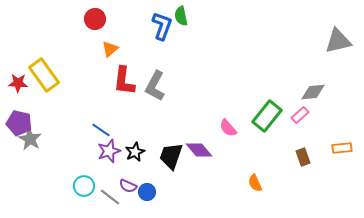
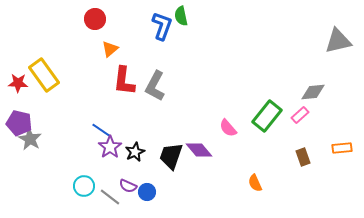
purple star: moved 1 px right, 4 px up; rotated 15 degrees counterclockwise
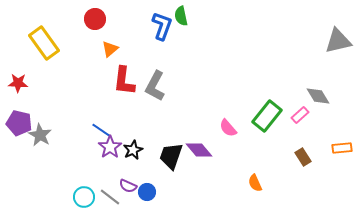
yellow rectangle: moved 32 px up
gray diamond: moved 5 px right, 4 px down; rotated 65 degrees clockwise
gray star: moved 10 px right, 4 px up
black star: moved 2 px left, 2 px up
brown rectangle: rotated 12 degrees counterclockwise
cyan circle: moved 11 px down
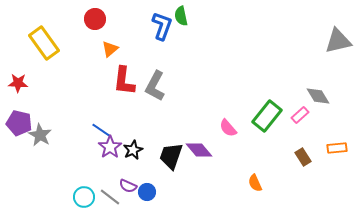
orange rectangle: moved 5 px left
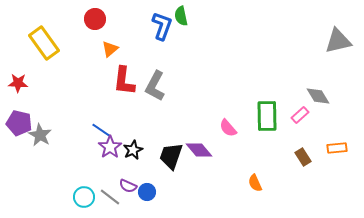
green rectangle: rotated 40 degrees counterclockwise
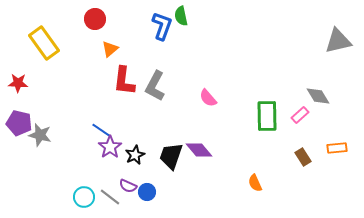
pink semicircle: moved 20 px left, 30 px up
gray star: rotated 15 degrees counterclockwise
black star: moved 2 px right, 5 px down
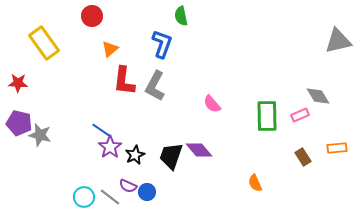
red circle: moved 3 px left, 3 px up
blue L-shape: moved 18 px down
pink semicircle: moved 4 px right, 6 px down
pink rectangle: rotated 18 degrees clockwise
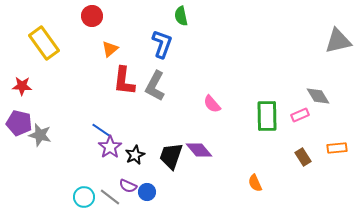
red star: moved 4 px right, 3 px down
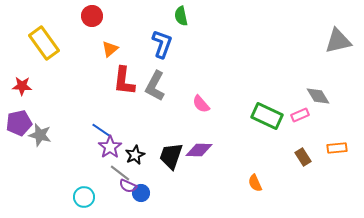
pink semicircle: moved 11 px left
green rectangle: rotated 64 degrees counterclockwise
purple pentagon: rotated 25 degrees counterclockwise
purple diamond: rotated 48 degrees counterclockwise
blue circle: moved 6 px left, 1 px down
gray line: moved 10 px right, 24 px up
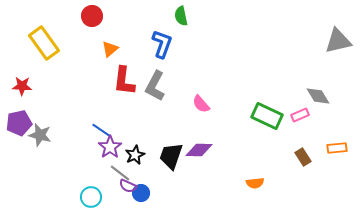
orange semicircle: rotated 72 degrees counterclockwise
cyan circle: moved 7 px right
